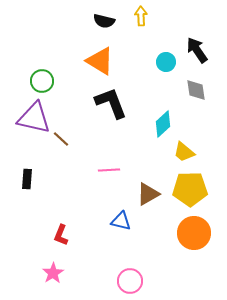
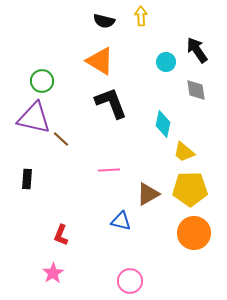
cyan diamond: rotated 36 degrees counterclockwise
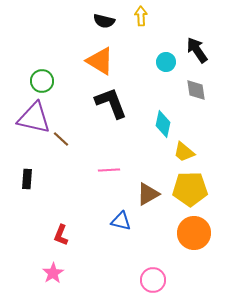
pink circle: moved 23 px right, 1 px up
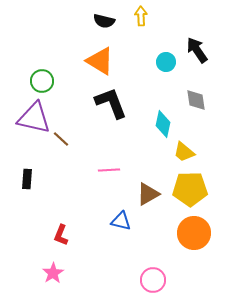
gray diamond: moved 10 px down
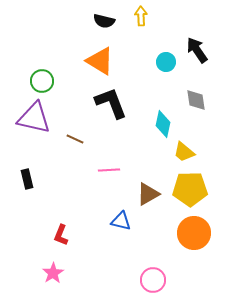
brown line: moved 14 px right; rotated 18 degrees counterclockwise
black rectangle: rotated 18 degrees counterclockwise
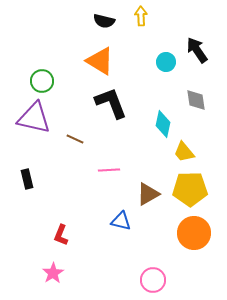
yellow trapezoid: rotated 10 degrees clockwise
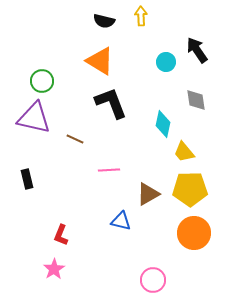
pink star: moved 1 px right, 4 px up
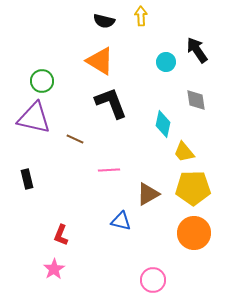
yellow pentagon: moved 3 px right, 1 px up
